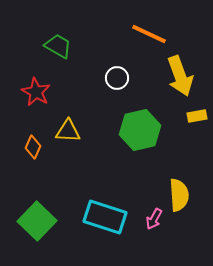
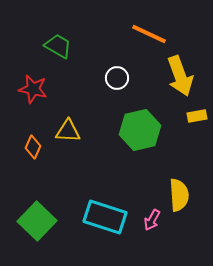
red star: moved 3 px left, 3 px up; rotated 16 degrees counterclockwise
pink arrow: moved 2 px left, 1 px down
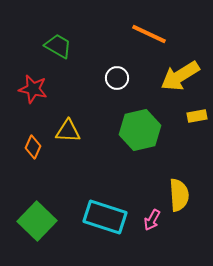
yellow arrow: rotated 78 degrees clockwise
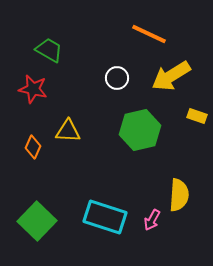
green trapezoid: moved 9 px left, 4 px down
yellow arrow: moved 9 px left
yellow rectangle: rotated 30 degrees clockwise
yellow semicircle: rotated 8 degrees clockwise
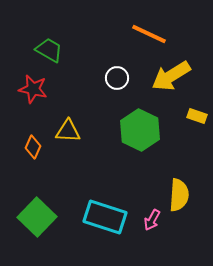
green hexagon: rotated 21 degrees counterclockwise
green square: moved 4 px up
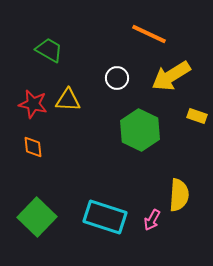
red star: moved 15 px down
yellow triangle: moved 31 px up
orange diamond: rotated 30 degrees counterclockwise
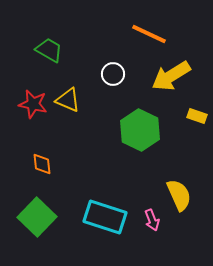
white circle: moved 4 px left, 4 px up
yellow triangle: rotated 20 degrees clockwise
orange diamond: moved 9 px right, 17 px down
yellow semicircle: rotated 28 degrees counterclockwise
pink arrow: rotated 50 degrees counterclockwise
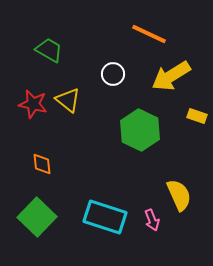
yellow triangle: rotated 16 degrees clockwise
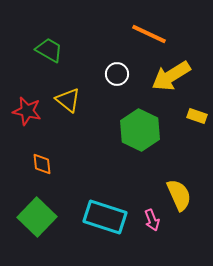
white circle: moved 4 px right
red star: moved 6 px left, 7 px down
